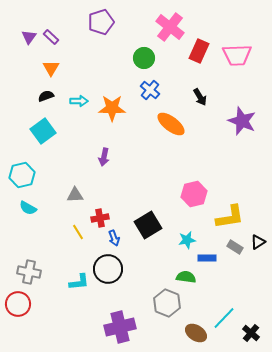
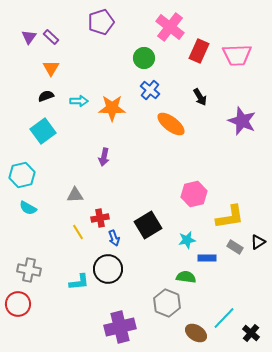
gray cross: moved 2 px up
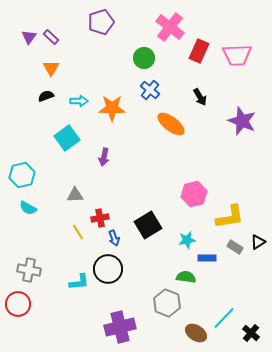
cyan square: moved 24 px right, 7 px down
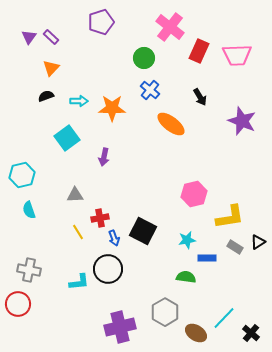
orange triangle: rotated 12 degrees clockwise
cyan semicircle: moved 1 px right, 2 px down; rotated 42 degrees clockwise
black square: moved 5 px left, 6 px down; rotated 32 degrees counterclockwise
gray hexagon: moved 2 px left, 9 px down; rotated 8 degrees clockwise
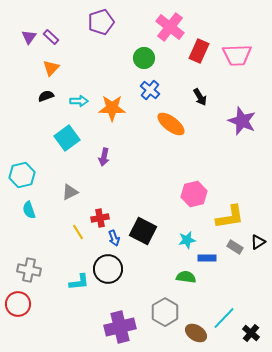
gray triangle: moved 5 px left, 3 px up; rotated 24 degrees counterclockwise
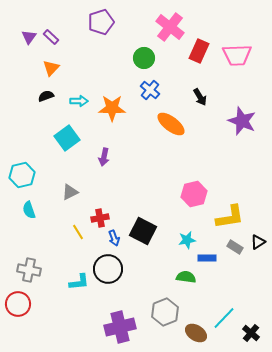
gray hexagon: rotated 8 degrees clockwise
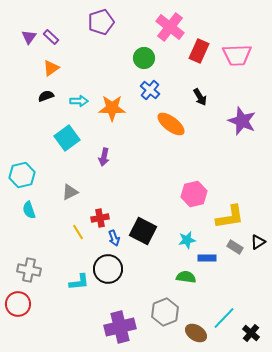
orange triangle: rotated 12 degrees clockwise
